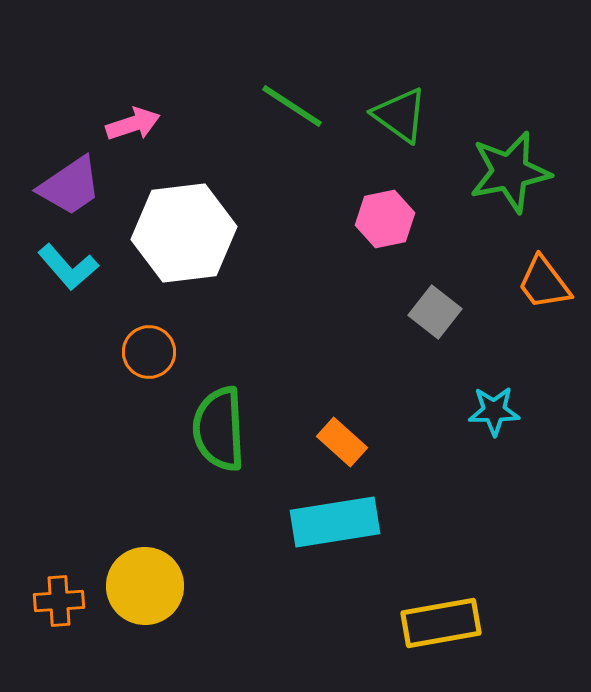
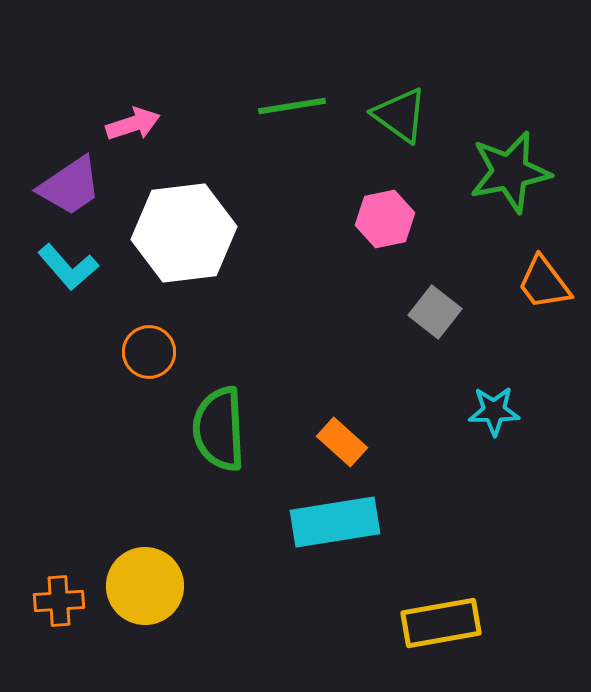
green line: rotated 42 degrees counterclockwise
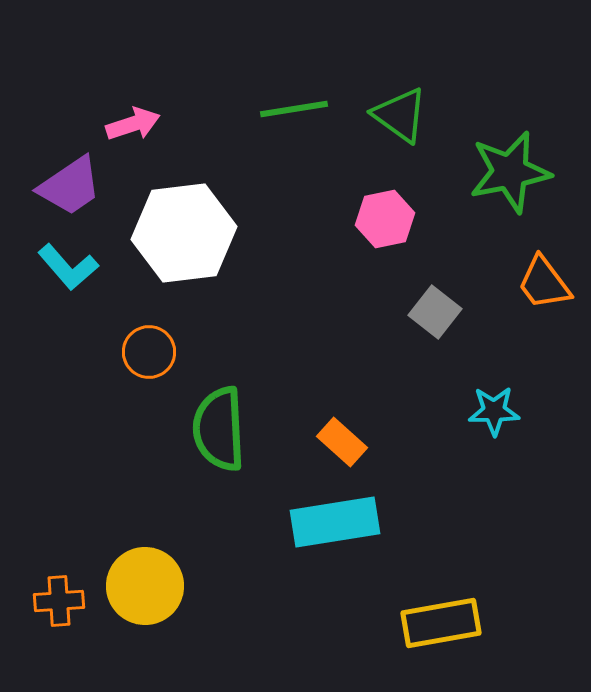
green line: moved 2 px right, 3 px down
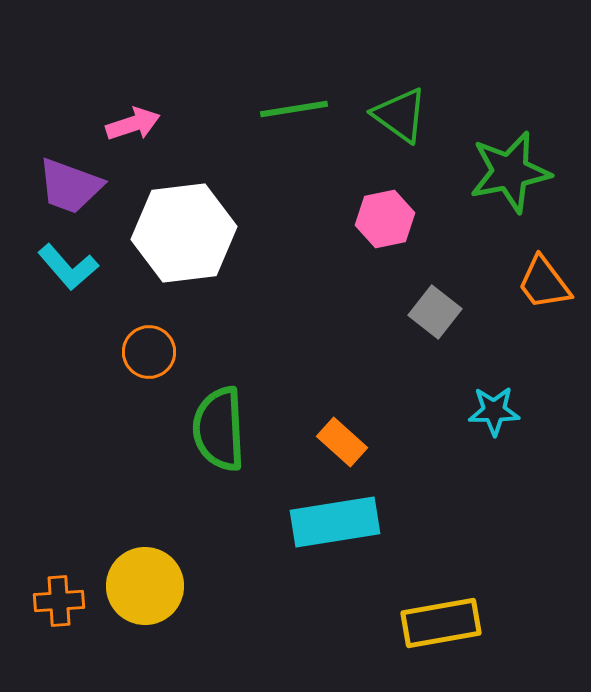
purple trapezoid: rotated 54 degrees clockwise
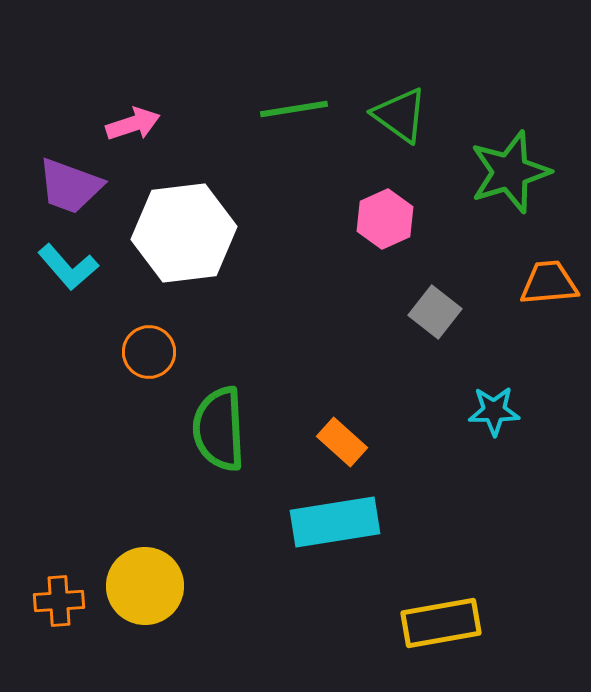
green star: rotated 6 degrees counterclockwise
pink hexagon: rotated 12 degrees counterclockwise
orange trapezoid: moved 5 px right; rotated 122 degrees clockwise
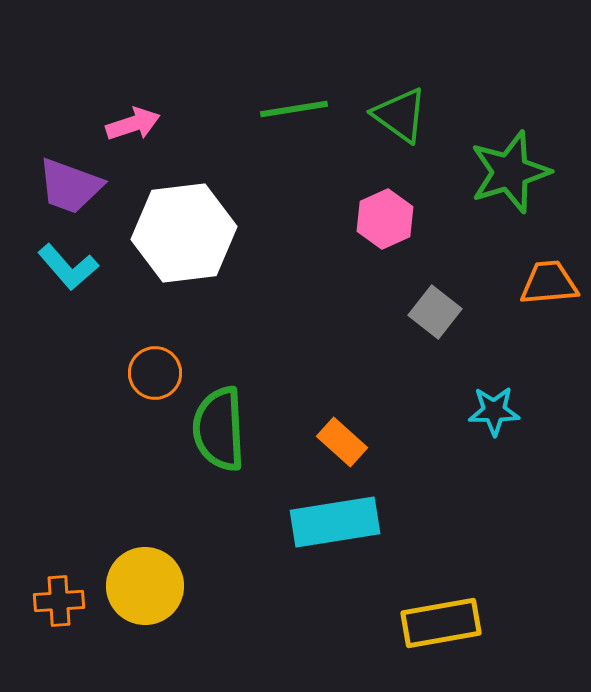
orange circle: moved 6 px right, 21 px down
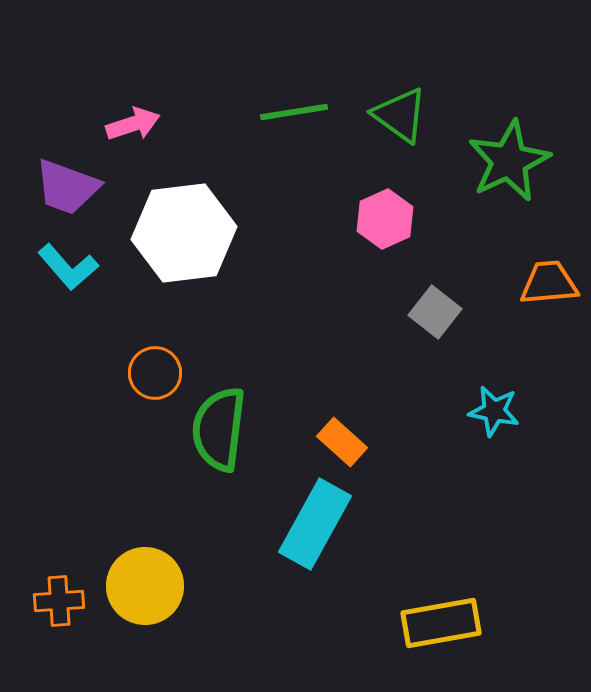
green line: moved 3 px down
green star: moved 1 px left, 11 px up; rotated 8 degrees counterclockwise
purple trapezoid: moved 3 px left, 1 px down
cyan star: rotated 12 degrees clockwise
green semicircle: rotated 10 degrees clockwise
cyan rectangle: moved 20 px left, 2 px down; rotated 52 degrees counterclockwise
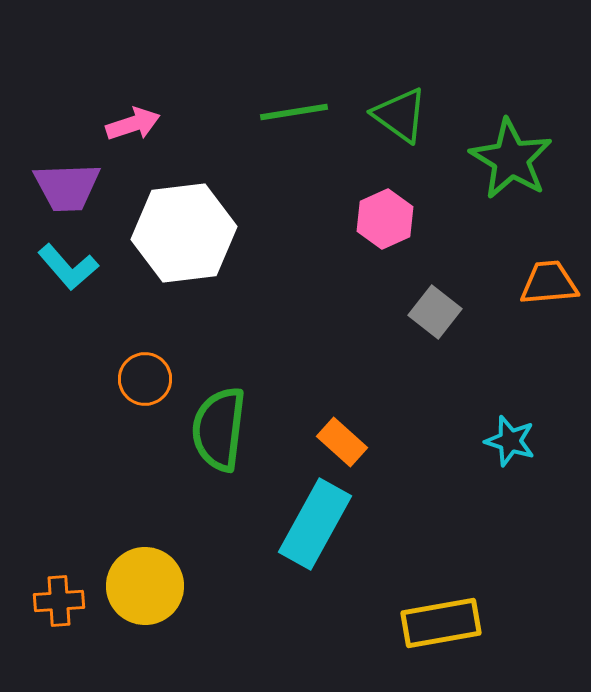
green star: moved 2 px right, 2 px up; rotated 16 degrees counterclockwise
purple trapezoid: rotated 22 degrees counterclockwise
orange circle: moved 10 px left, 6 px down
cyan star: moved 16 px right, 30 px down; rotated 6 degrees clockwise
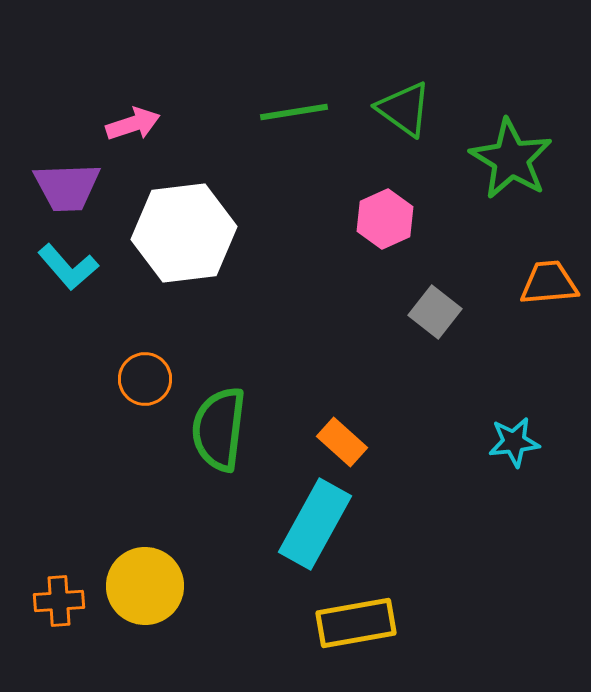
green triangle: moved 4 px right, 6 px up
cyan star: moved 4 px right, 1 px down; rotated 24 degrees counterclockwise
yellow rectangle: moved 85 px left
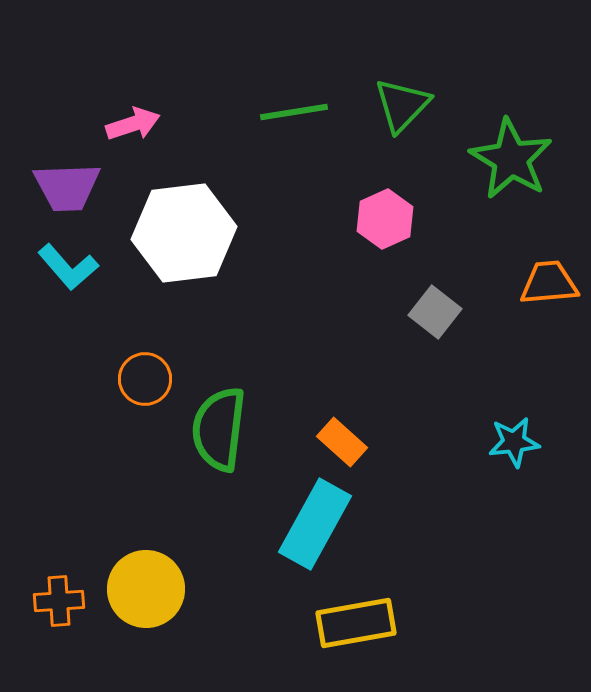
green triangle: moved 2 px left, 4 px up; rotated 38 degrees clockwise
yellow circle: moved 1 px right, 3 px down
